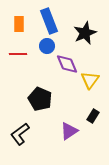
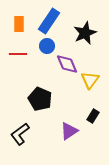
blue rectangle: rotated 55 degrees clockwise
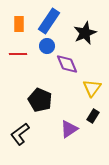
yellow triangle: moved 2 px right, 8 px down
black pentagon: moved 1 px down
purple triangle: moved 2 px up
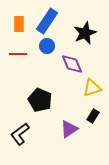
blue rectangle: moved 2 px left
purple diamond: moved 5 px right
yellow triangle: rotated 36 degrees clockwise
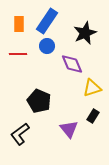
black pentagon: moved 1 px left, 1 px down
purple triangle: rotated 36 degrees counterclockwise
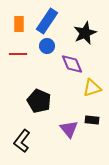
black rectangle: moved 1 px left, 4 px down; rotated 64 degrees clockwise
black L-shape: moved 2 px right, 7 px down; rotated 15 degrees counterclockwise
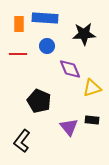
blue rectangle: moved 2 px left, 3 px up; rotated 60 degrees clockwise
black star: moved 1 px left, 1 px down; rotated 20 degrees clockwise
purple diamond: moved 2 px left, 5 px down
purple triangle: moved 2 px up
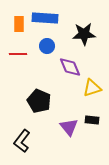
purple diamond: moved 2 px up
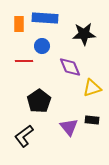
blue circle: moved 5 px left
red line: moved 6 px right, 7 px down
black pentagon: rotated 15 degrees clockwise
black L-shape: moved 2 px right, 5 px up; rotated 15 degrees clockwise
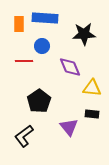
yellow triangle: rotated 24 degrees clockwise
black rectangle: moved 6 px up
